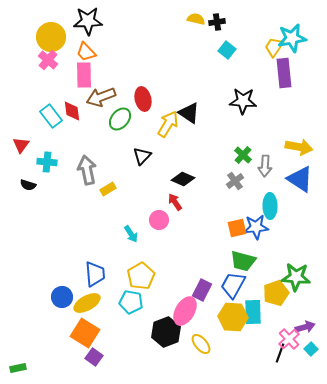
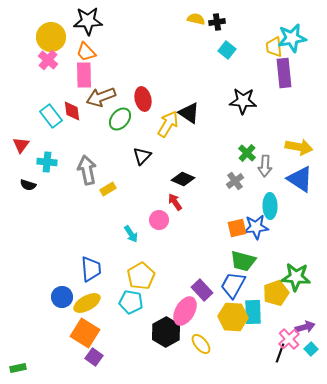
yellow trapezoid at (274, 47): rotated 40 degrees counterclockwise
green cross at (243, 155): moved 4 px right, 2 px up
blue trapezoid at (95, 274): moved 4 px left, 5 px up
purple rectangle at (202, 290): rotated 70 degrees counterclockwise
black hexagon at (166, 332): rotated 8 degrees counterclockwise
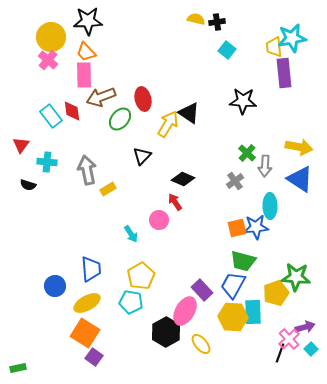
blue circle at (62, 297): moved 7 px left, 11 px up
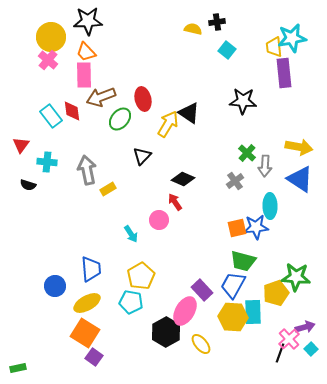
yellow semicircle at (196, 19): moved 3 px left, 10 px down
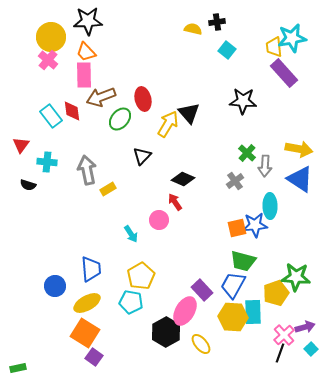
purple rectangle at (284, 73): rotated 36 degrees counterclockwise
black triangle at (189, 113): rotated 15 degrees clockwise
yellow arrow at (299, 147): moved 2 px down
blue star at (256, 227): moved 1 px left, 2 px up
pink cross at (289, 339): moved 5 px left, 4 px up
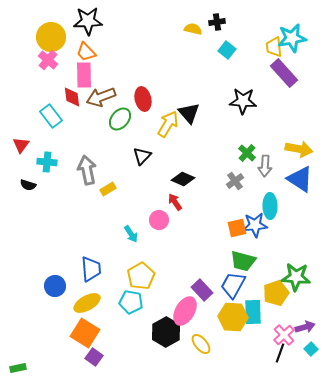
red diamond at (72, 111): moved 14 px up
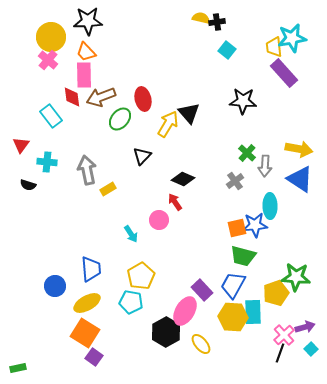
yellow semicircle at (193, 29): moved 8 px right, 11 px up
green trapezoid at (243, 261): moved 5 px up
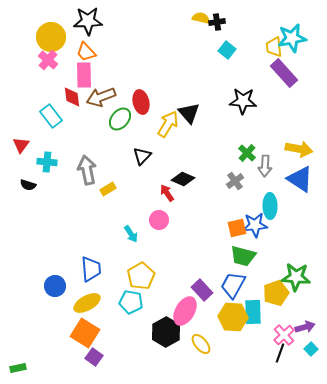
red ellipse at (143, 99): moved 2 px left, 3 px down
red arrow at (175, 202): moved 8 px left, 9 px up
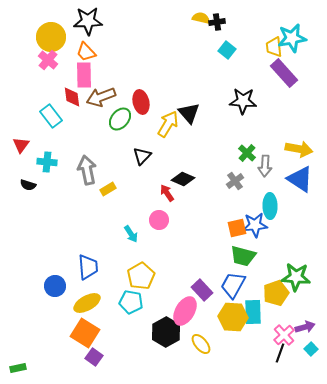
blue trapezoid at (91, 269): moved 3 px left, 2 px up
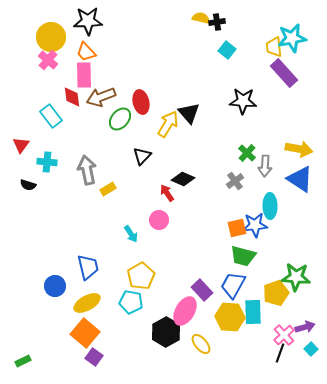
blue trapezoid at (88, 267): rotated 8 degrees counterclockwise
yellow hexagon at (233, 317): moved 3 px left
orange square at (85, 333): rotated 8 degrees clockwise
green rectangle at (18, 368): moved 5 px right, 7 px up; rotated 14 degrees counterclockwise
